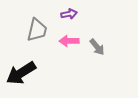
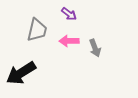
purple arrow: rotated 49 degrees clockwise
gray arrow: moved 2 px left, 1 px down; rotated 18 degrees clockwise
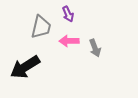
purple arrow: moved 1 px left; rotated 28 degrees clockwise
gray trapezoid: moved 4 px right, 3 px up
black arrow: moved 4 px right, 6 px up
